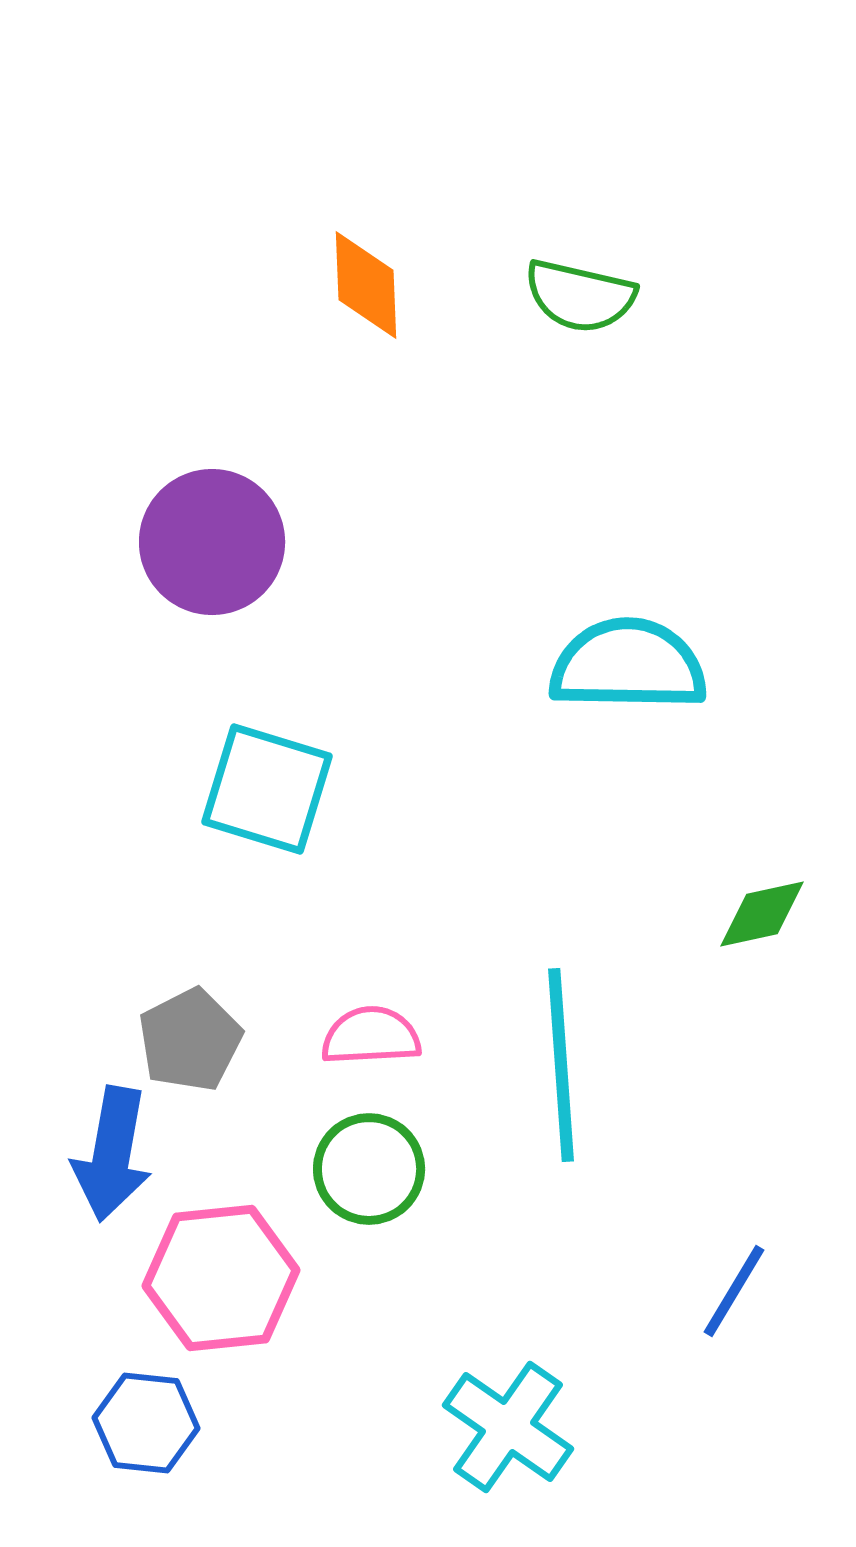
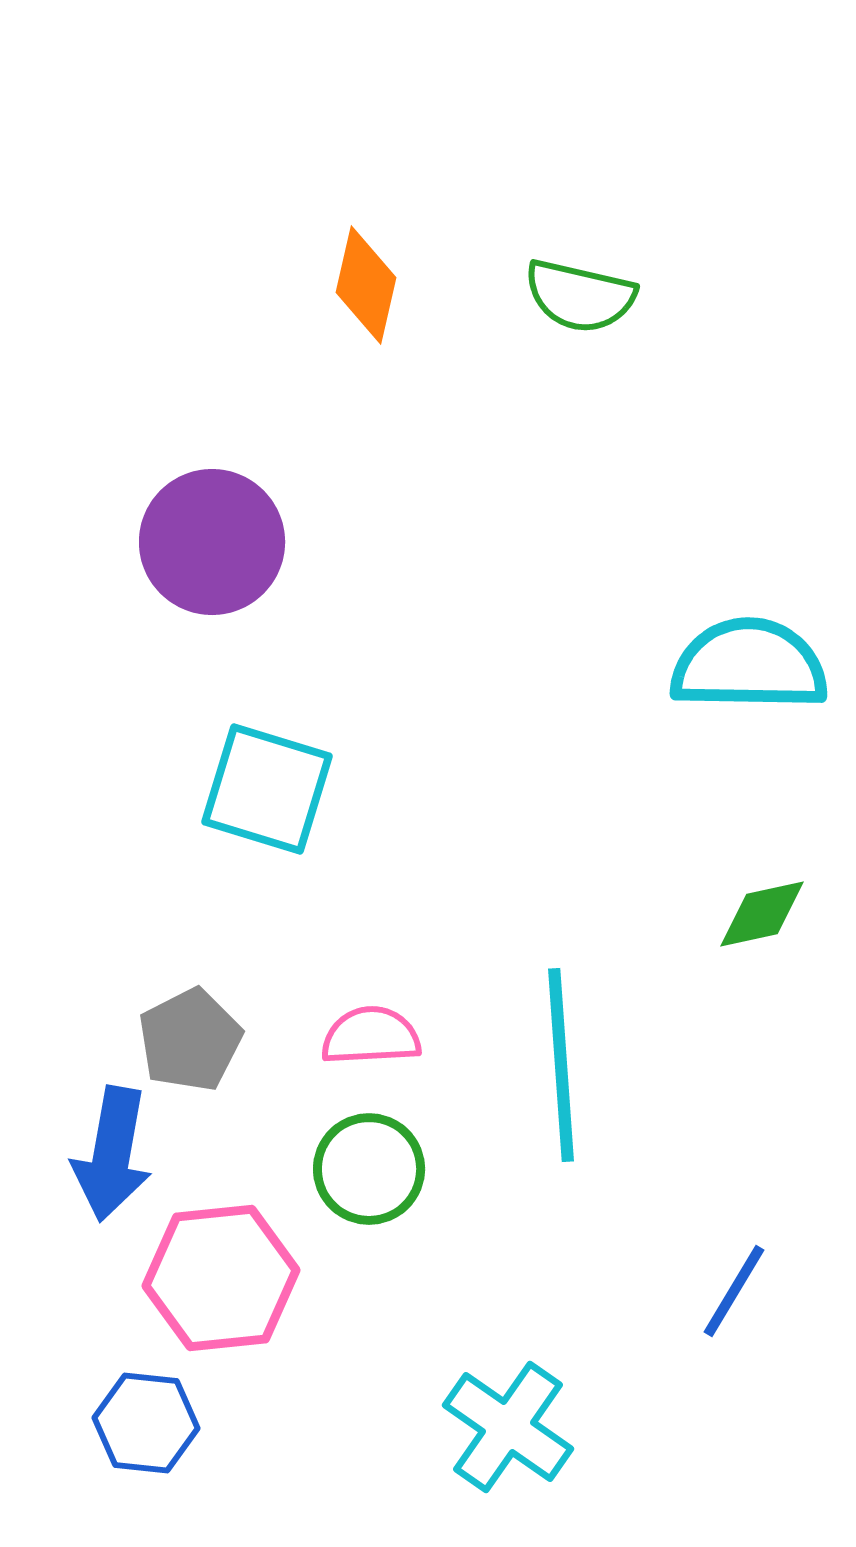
orange diamond: rotated 15 degrees clockwise
cyan semicircle: moved 121 px right
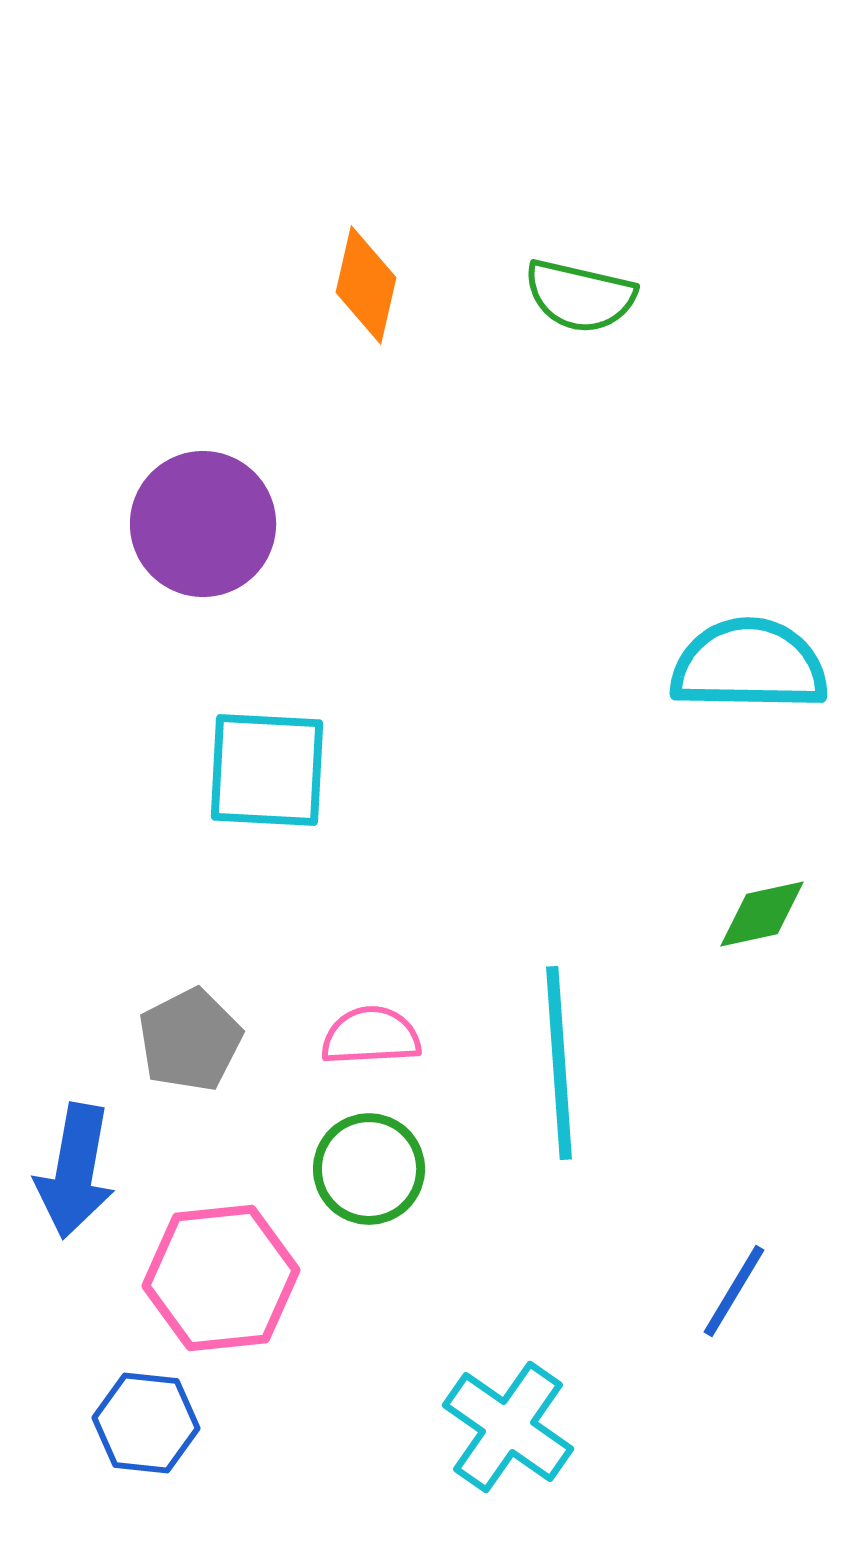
purple circle: moved 9 px left, 18 px up
cyan square: moved 19 px up; rotated 14 degrees counterclockwise
cyan line: moved 2 px left, 2 px up
blue arrow: moved 37 px left, 17 px down
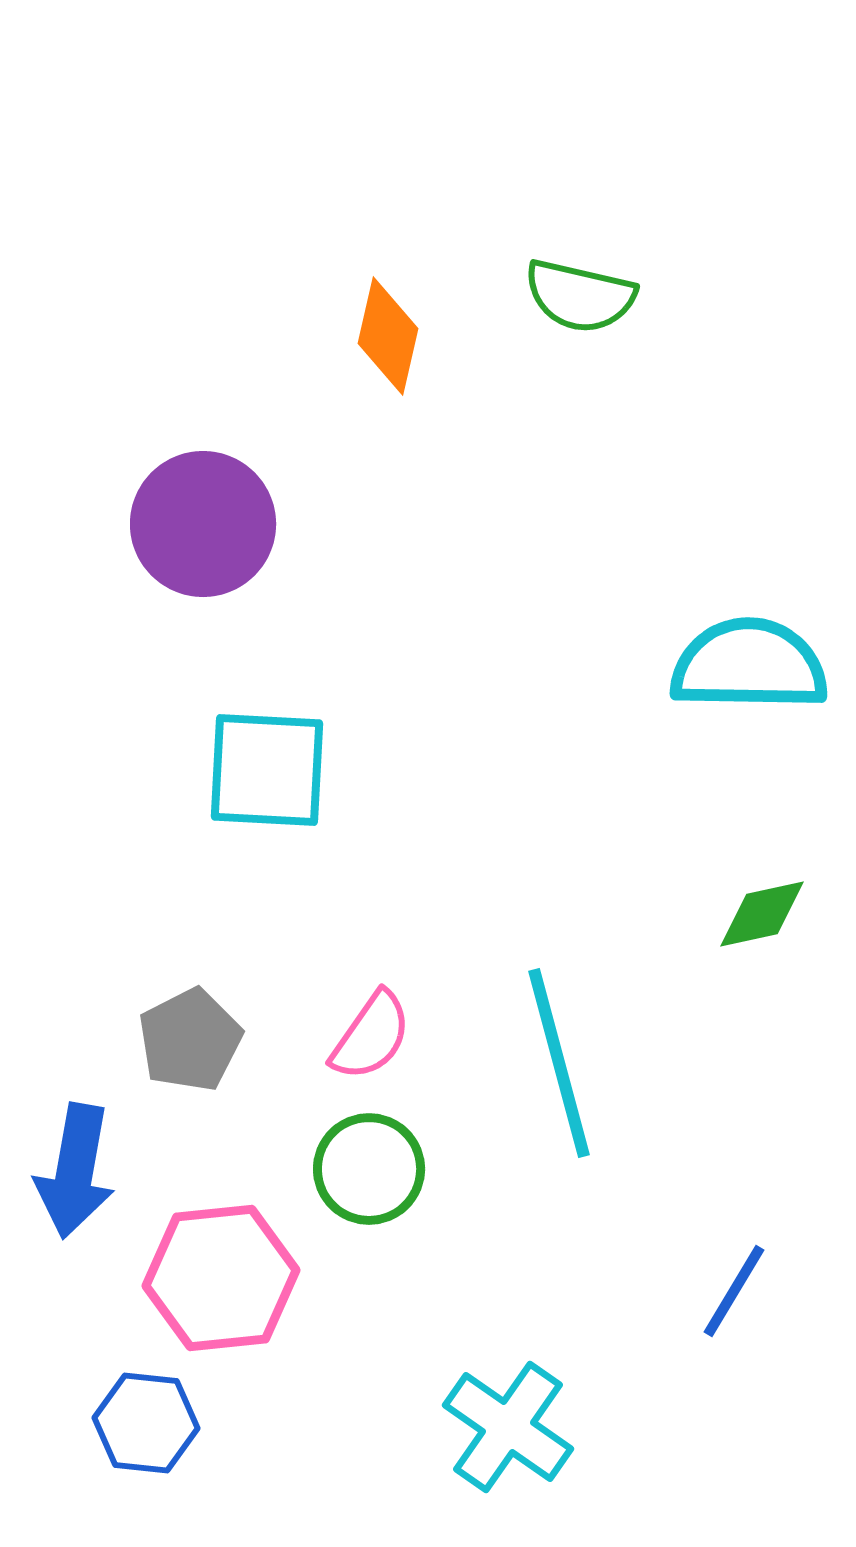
orange diamond: moved 22 px right, 51 px down
pink semicircle: rotated 128 degrees clockwise
cyan line: rotated 11 degrees counterclockwise
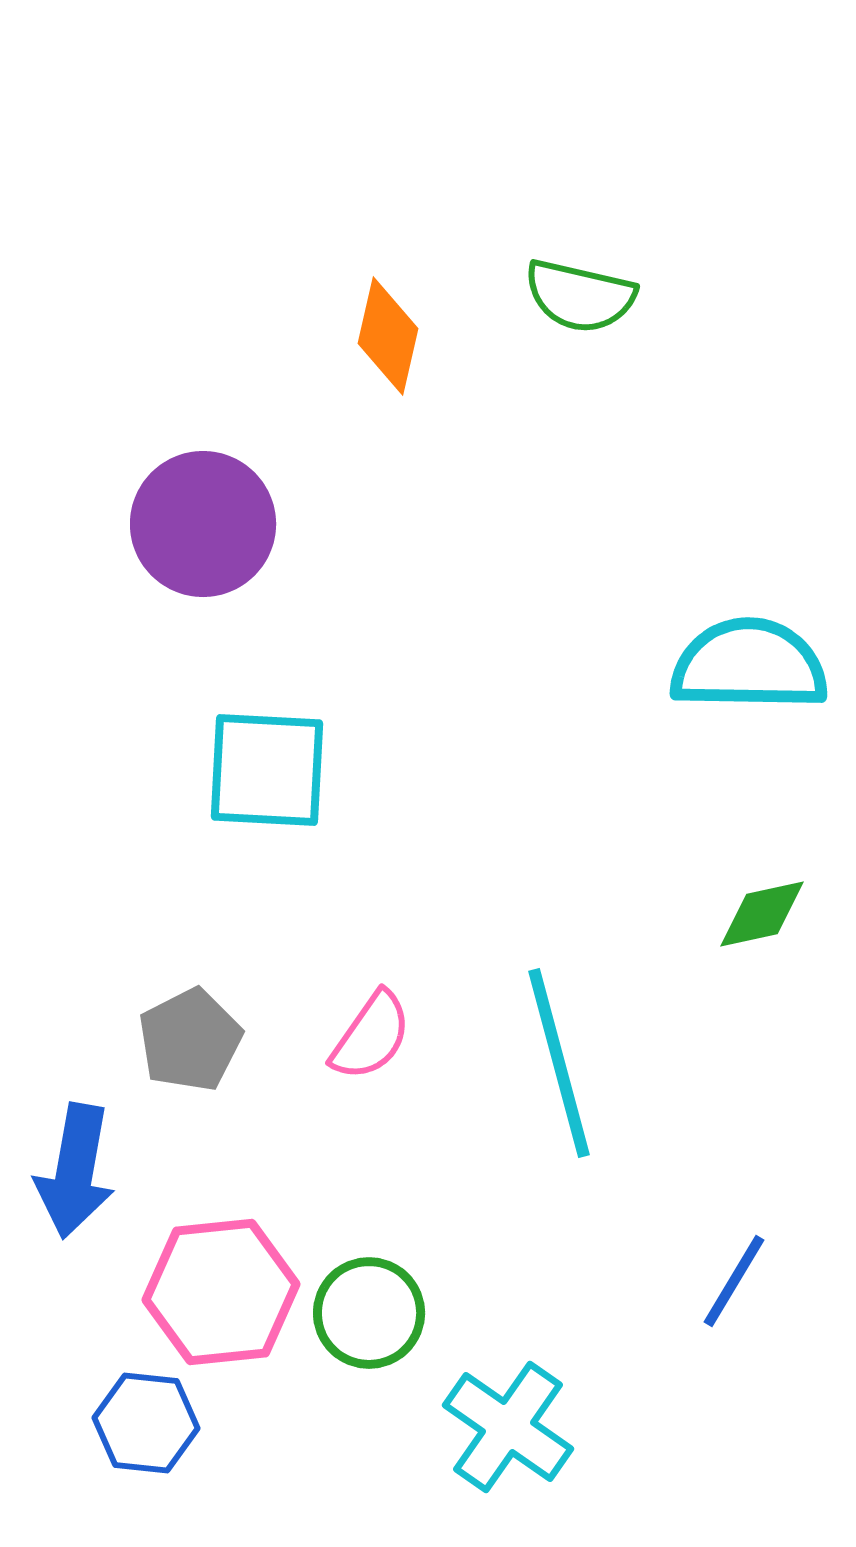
green circle: moved 144 px down
pink hexagon: moved 14 px down
blue line: moved 10 px up
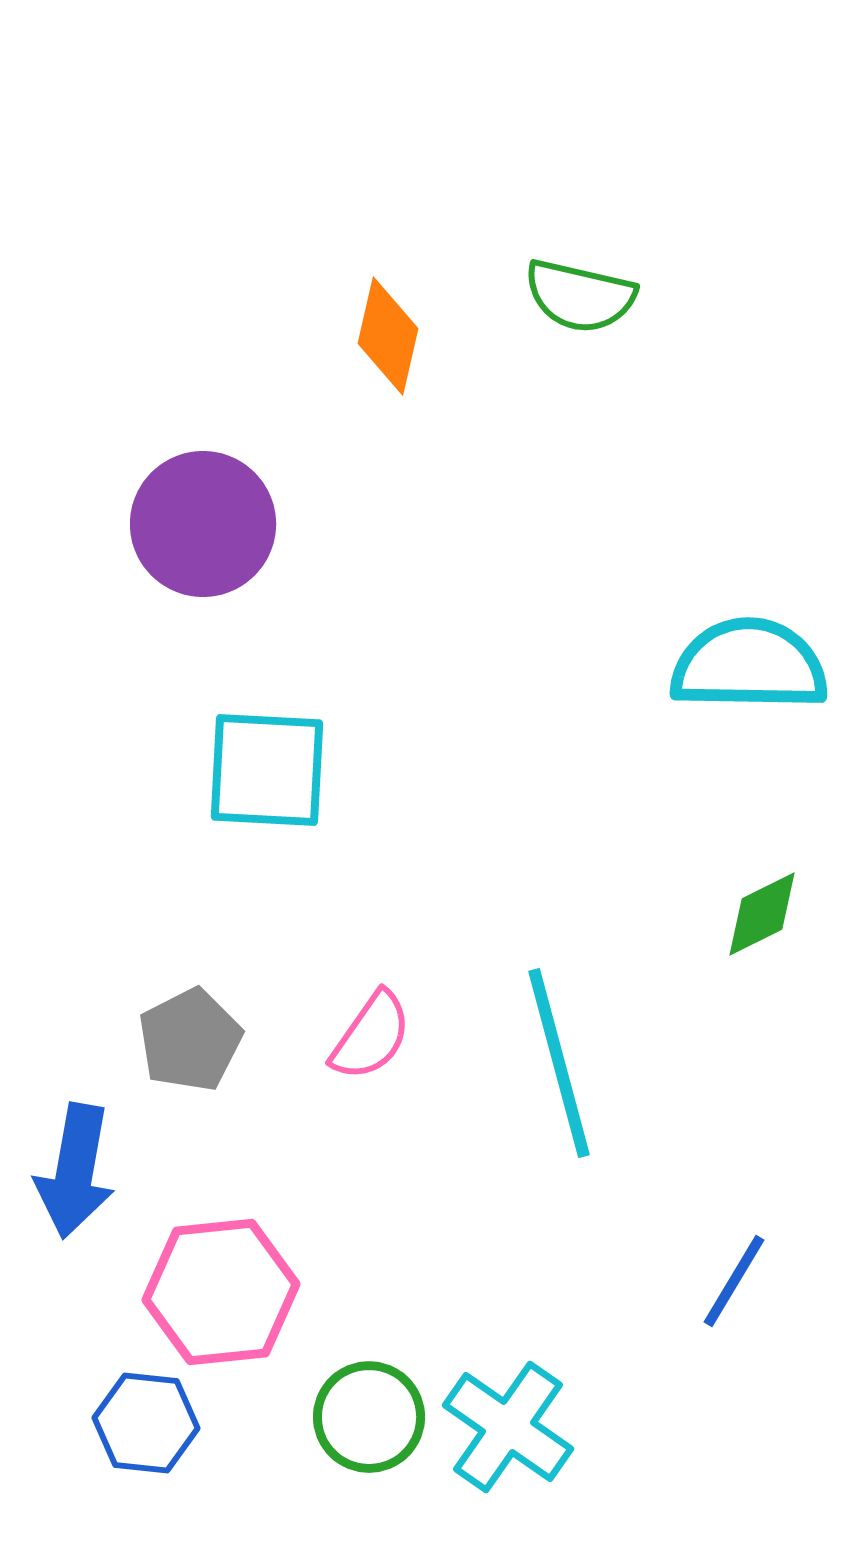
green diamond: rotated 14 degrees counterclockwise
green circle: moved 104 px down
